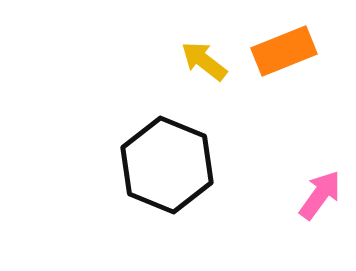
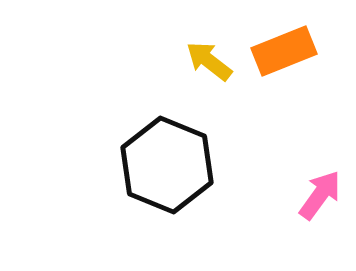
yellow arrow: moved 5 px right
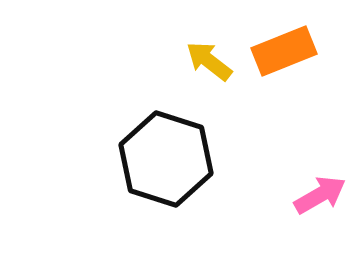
black hexagon: moved 1 px left, 6 px up; rotated 4 degrees counterclockwise
pink arrow: rotated 24 degrees clockwise
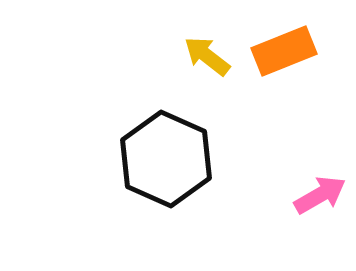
yellow arrow: moved 2 px left, 5 px up
black hexagon: rotated 6 degrees clockwise
